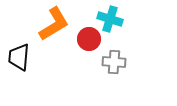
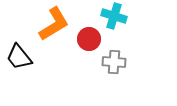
cyan cross: moved 4 px right, 3 px up
black trapezoid: rotated 44 degrees counterclockwise
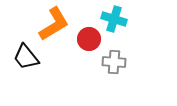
cyan cross: moved 3 px down
black trapezoid: moved 7 px right
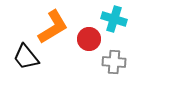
orange L-shape: moved 1 px left, 3 px down
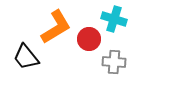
orange L-shape: moved 3 px right
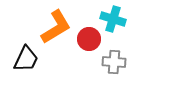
cyan cross: moved 1 px left
black trapezoid: moved 2 px down; rotated 116 degrees counterclockwise
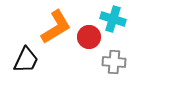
red circle: moved 2 px up
black trapezoid: moved 1 px down
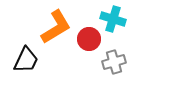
red circle: moved 2 px down
gray cross: rotated 20 degrees counterclockwise
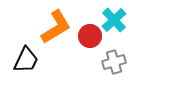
cyan cross: moved 1 px right, 1 px down; rotated 30 degrees clockwise
red circle: moved 1 px right, 3 px up
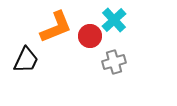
orange L-shape: rotated 9 degrees clockwise
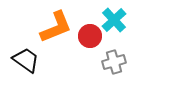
black trapezoid: rotated 80 degrees counterclockwise
